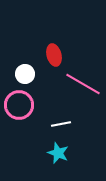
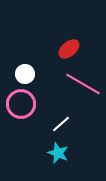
red ellipse: moved 15 px right, 6 px up; rotated 65 degrees clockwise
pink circle: moved 2 px right, 1 px up
white line: rotated 30 degrees counterclockwise
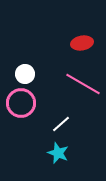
red ellipse: moved 13 px right, 6 px up; rotated 30 degrees clockwise
pink circle: moved 1 px up
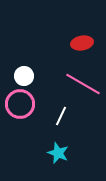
white circle: moved 1 px left, 2 px down
pink circle: moved 1 px left, 1 px down
white line: moved 8 px up; rotated 24 degrees counterclockwise
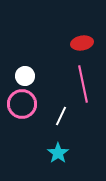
white circle: moved 1 px right
pink line: rotated 48 degrees clockwise
pink circle: moved 2 px right
cyan star: rotated 15 degrees clockwise
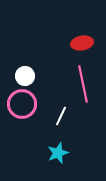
cyan star: rotated 15 degrees clockwise
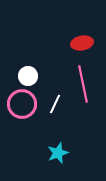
white circle: moved 3 px right
white line: moved 6 px left, 12 px up
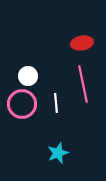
white line: moved 1 px right, 1 px up; rotated 30 degrees counterclockwise
